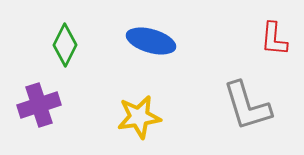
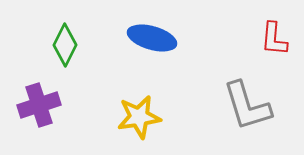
blue ellipse: moved 1 px right, 3 px up
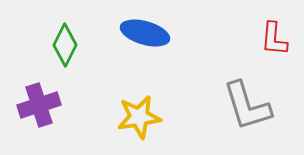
blue ellipse: moved 7 px left, 5 px up
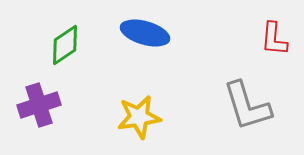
green diamond: rotated 30 degrees clockwise
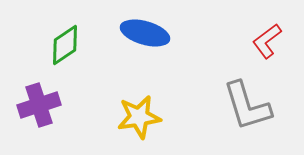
red L-shape: moved 7 px left, 2 px down; rotated 48 degrees clockwise
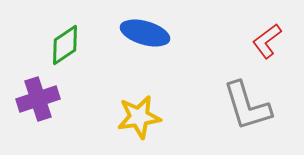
purple cross: moved 1 px left, 6 px up
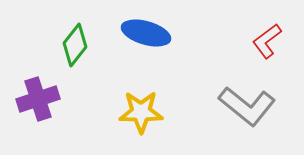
blue ellipse: moved 1 px right
green diamond: moved 10 px right; rotated 18 degrees counterclockwise
gray L-shape: rotated 34 degrees counterclockwise
yellow star: moved 2 px right, 5 px up; rotated 9 degrees clockwise
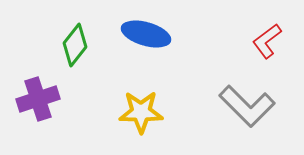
blue ellipse: moved 1 px down
gray L-shape: rotated 6 degrees clockwise
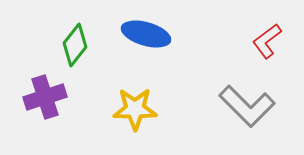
purple cross: moved 7 px right, 2 px up
yellow star: moved 6 px left, 3 px up
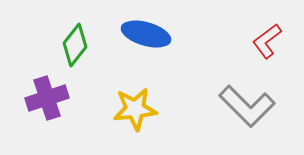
purple cross: moved 2 px right, 1 px down
yellow star: rotated 6 degrees counterclockwise
